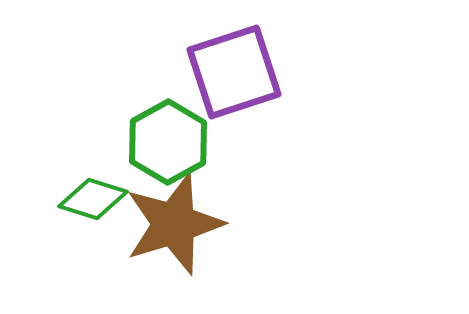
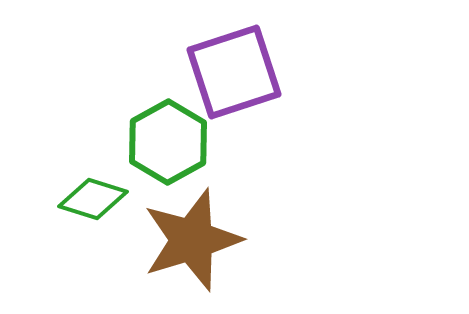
brown star: moved 18 px right, 16 px down
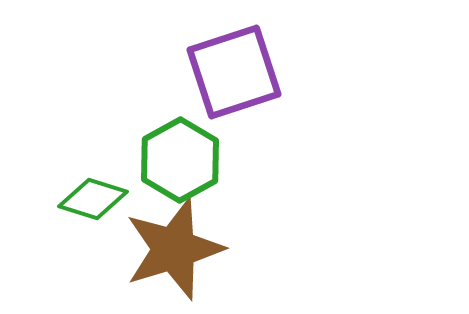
green hexagon: moved 12 px right, 18 px down
brown star: moved 18 px left, 9 px down
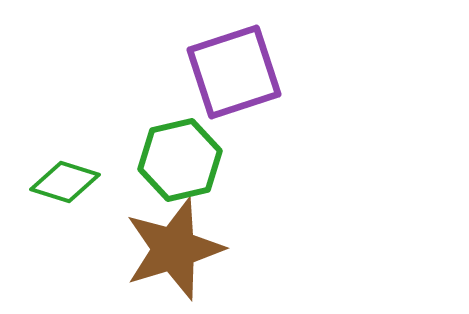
green hexagon: rotated 16 degrees clockwise
green diamond: moved 28 px left, 17 px up
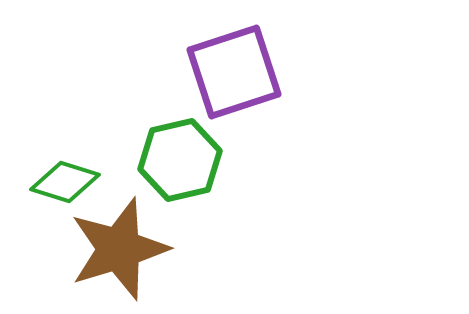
brown star: moved 55 px left
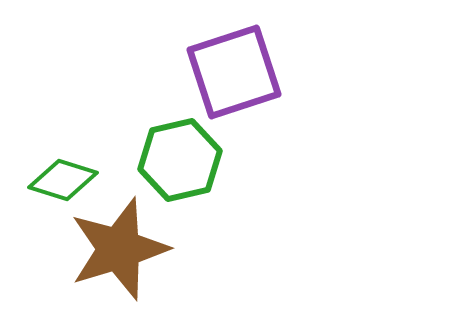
green diamond: moved 2 px left, 2 px up
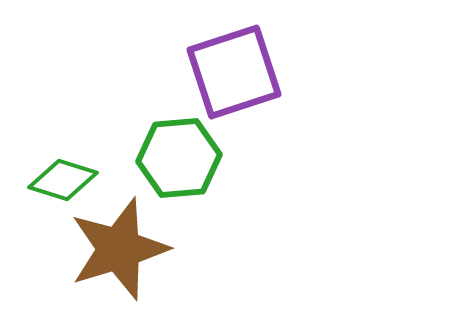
green hexagon: moved 1 px left, 2 px up; rotated 8 degrees clockwise
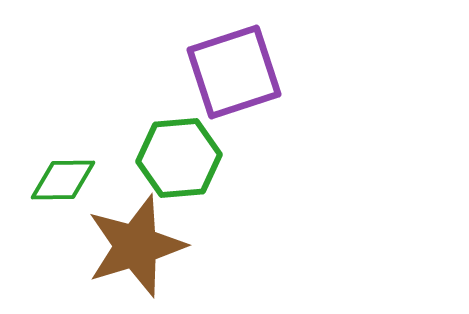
green diamond: rotated 18 degrees counterclockwise
brown star: moved 17 px right, 3 px up
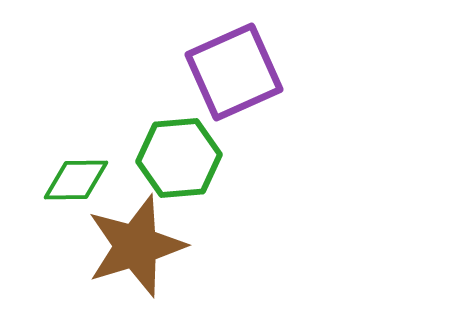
purple square: rotated 6 degrees counterclockwise
green diamond: moved 13 px right
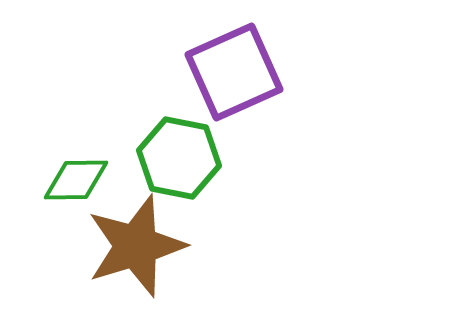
green hexagon: rotated 16 degrees clockwise
